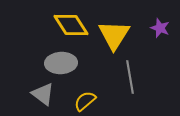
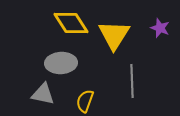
yellow diamond: moved 2 px up
gray line: moved 2 px right, 4 px down; rotated 8 degrees clockwise
gray triangle: rotated 25 degrees counterclockwise
yellow semicircle: rotated 30 degrees counterclockwise
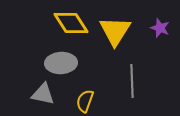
yellow triangle: moved 1 px right, 4 px up
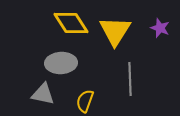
gray line: moved 2 px left, 2 px up
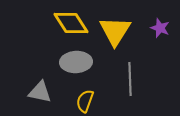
gray ellipse: moved 15 px right, 1 px up
gray triangle: moved 3 px left, 2 px up
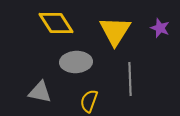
yellow diamond: moved 15 px left
yellow semicircle: moved 4 px right
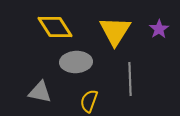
yellow diamond: moved 1 px left, 4 px down
purple star: moved 1 px left, 1 px down; rotated 18 degrees clockwise
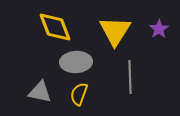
yellow diamond: rotated 12 degrees clockwise
gray line: moved 2 px up
yellow semicircle: moved 10 px left, 7 px up
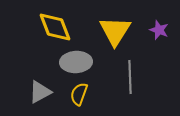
purple star: moved 1 px down; rotated 18 degrees counterclockwise
gray triangle: rotated 40 degrees counterclockwise
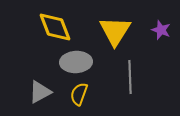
purple star: moved 2 px right
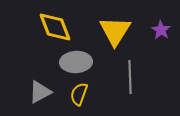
purple star: rotated 12 degrees clockwise
